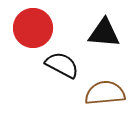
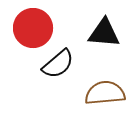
black semicircle: moved 4 px left, 1 px up; rotated 112 degrees clockwise
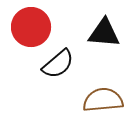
red circle: moved 2 px left, 1 px up
brown semicircle: moved 2 px left, 7 px down
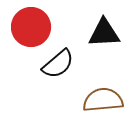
black triangle: rotated 8 degrees counterclockwise
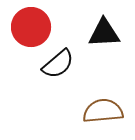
brown semicircle: moved 11 px down
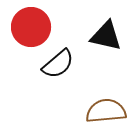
black triangle: moved 2 px right, 3 px down; rotated 16 degrees clockwise
brown semicircle: moved 3 px right
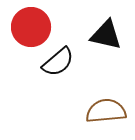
black triangle: moved 1 px up
black semicircle: moved 2 px up
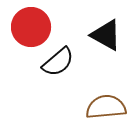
black triangle: rotated 16 degrees clockwise
brown semicircle: moved 4 px up
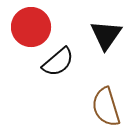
black triangle: rotated 36 degrees clockwise
brown semicircle: rotated 102 degrees counterclockwise
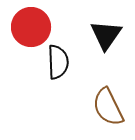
black semicircle: rotated 52 degrees counterclockwise
brown semicircle: moved 2 px right; rotated 9 degrees counterclockwise
